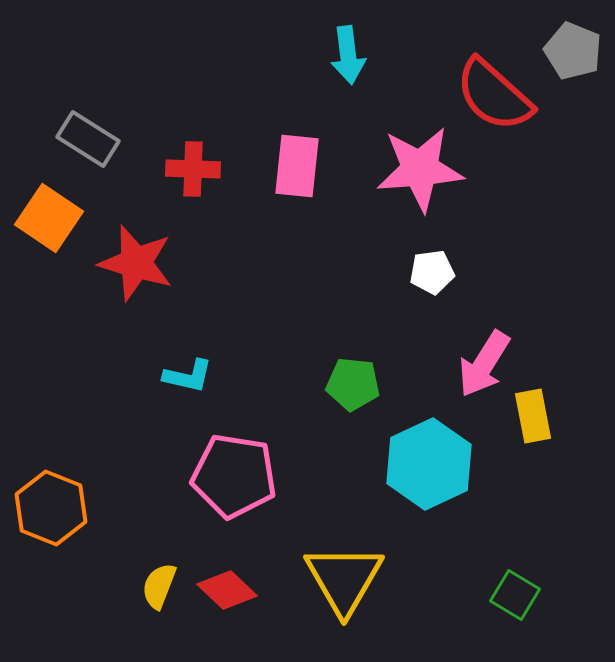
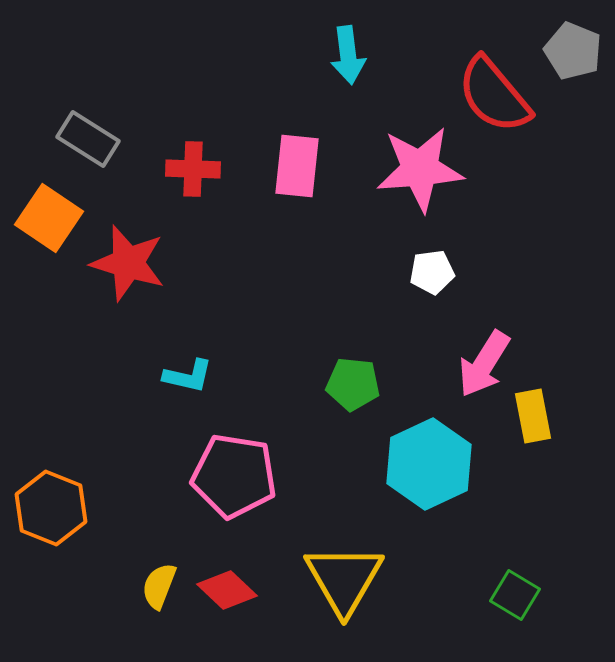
red semicircle: rotated 8 degrees clockwise
red star: moved 8 px left
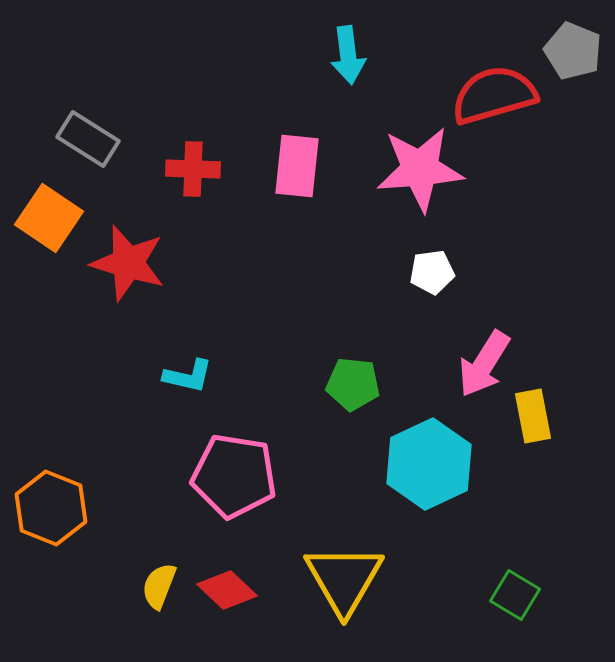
red semicircle: rotated 114 degrees clockwise
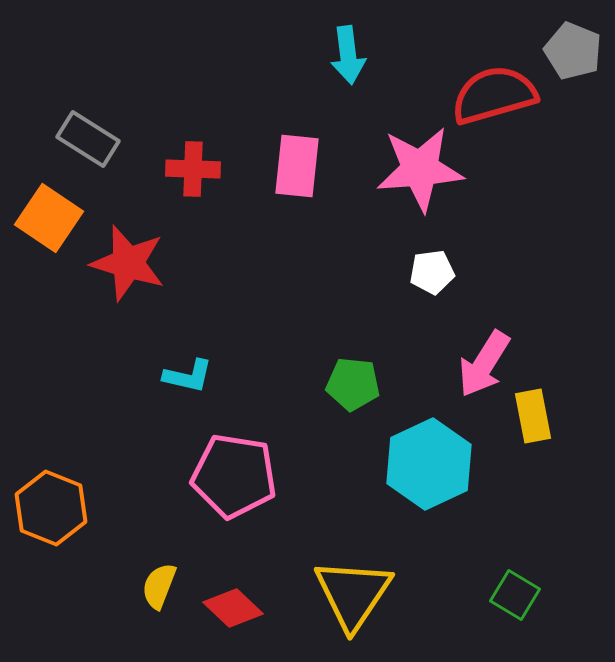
yellow triangle: moved 9 px right, 15 px down; rotated 4 degrees clockwise
red diamond: moved 6 px right, 18 px down
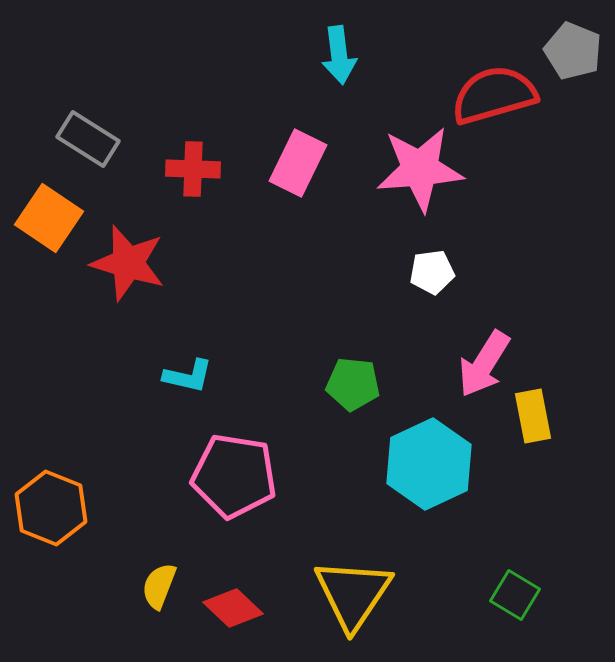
cyan arrow: moved 9 px left
pink rectangle: moved 1 px right, 3 px up; rotated 20 degrees clockwise
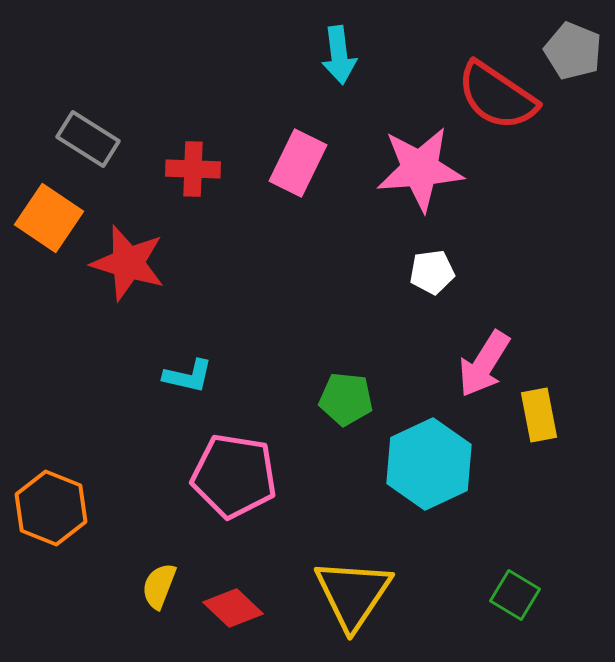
red semicircle: moved 3 px right, 1 px down; rotated 130 degrees counterclockwise
green pentagon: moved 7 px left, 15 px down
yellow rectangle: moved 6 px right, 1 px up
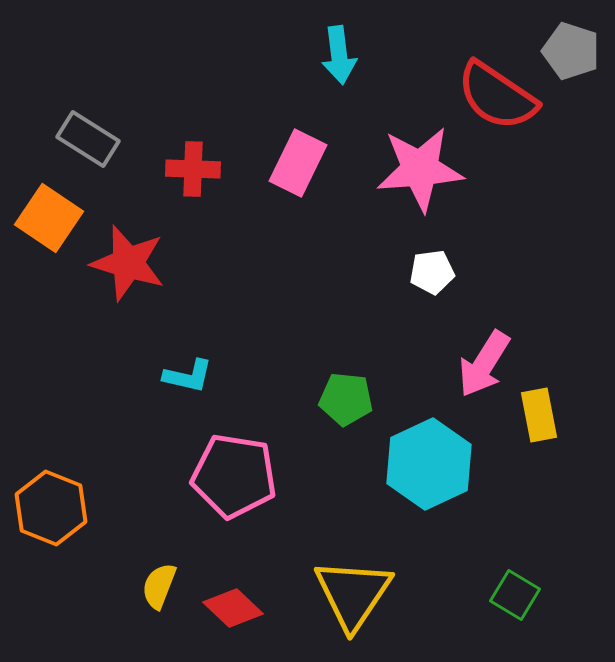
gray pentagon: moved 2 px left; rotated 4 degrees counterclockwise
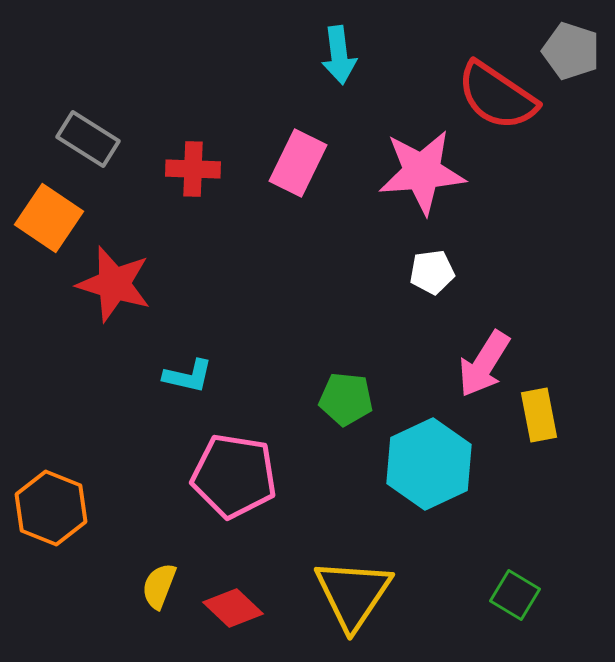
pink star: moved 2 px right, 3 px down
red star: moved 14 px left, 21 px down
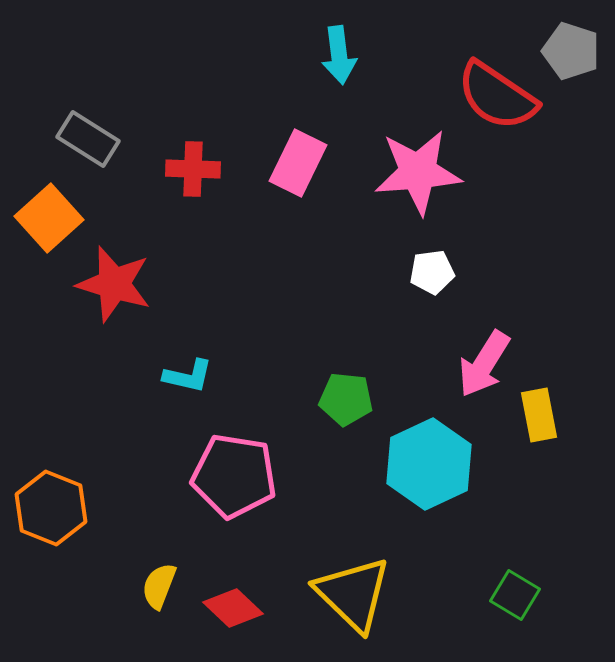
pink star: moved 4 px left
orange square: rotated 14 degrees clockwise
yellow triangle: rotated 20 degrees counterclockwise
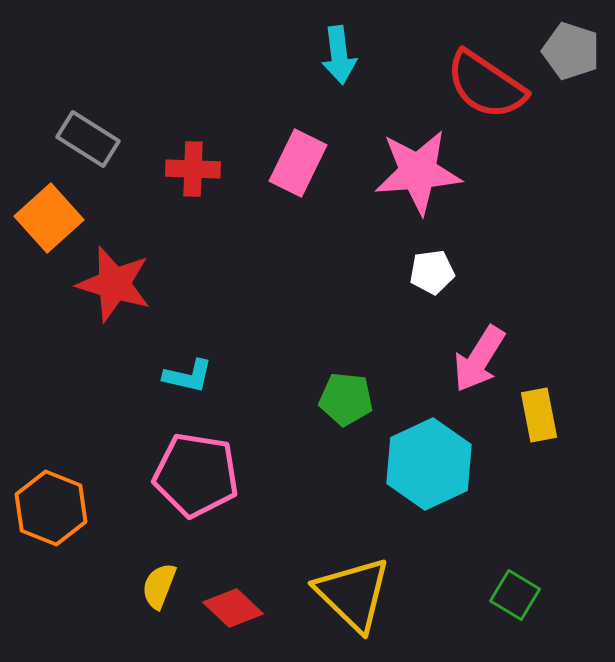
red semicircle: moved 11 px left, 11 px up
pink arrow: moved 5 px left, 5 px up
pink pentagon: moved 38 px left, 1 px up
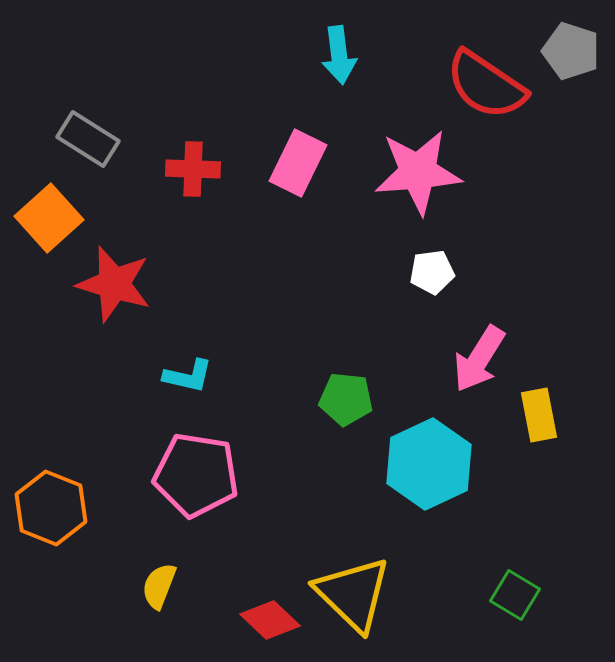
red diamond: moved 37 px right, 12 px down
